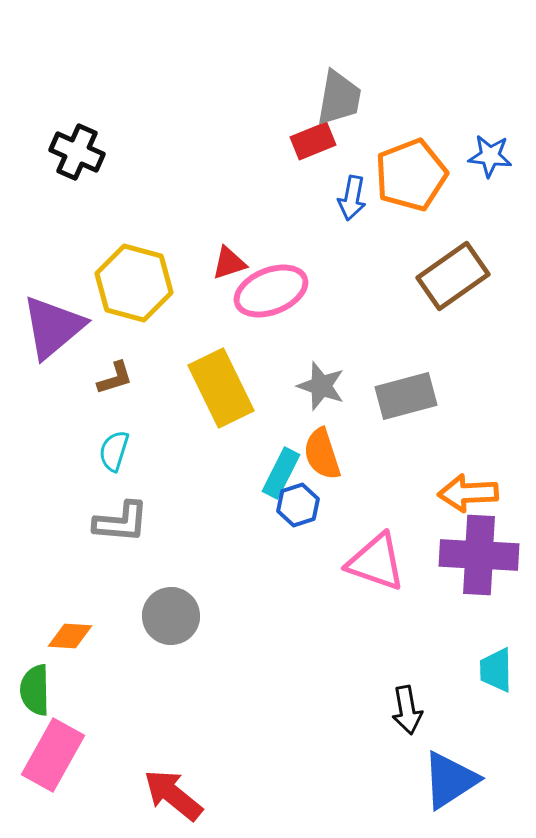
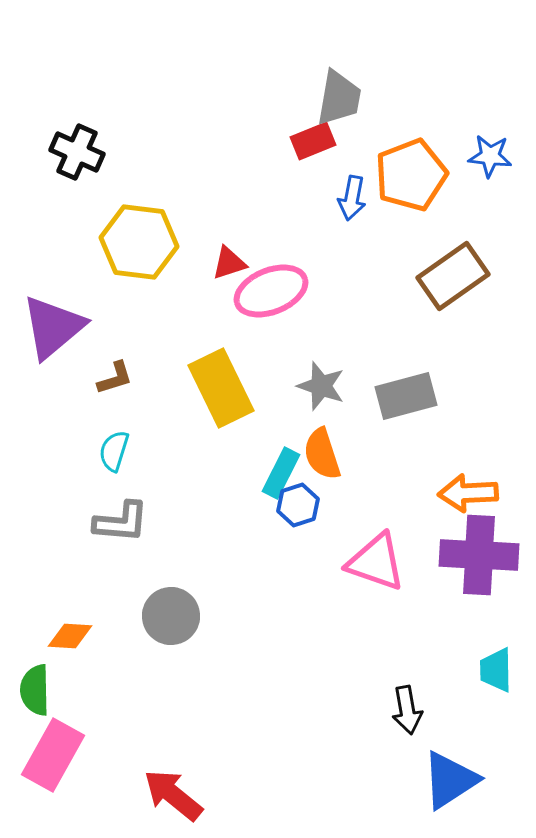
yellow hexagon: moved 5 px right, 41 px up; rotated 8 degrees counterclockwise
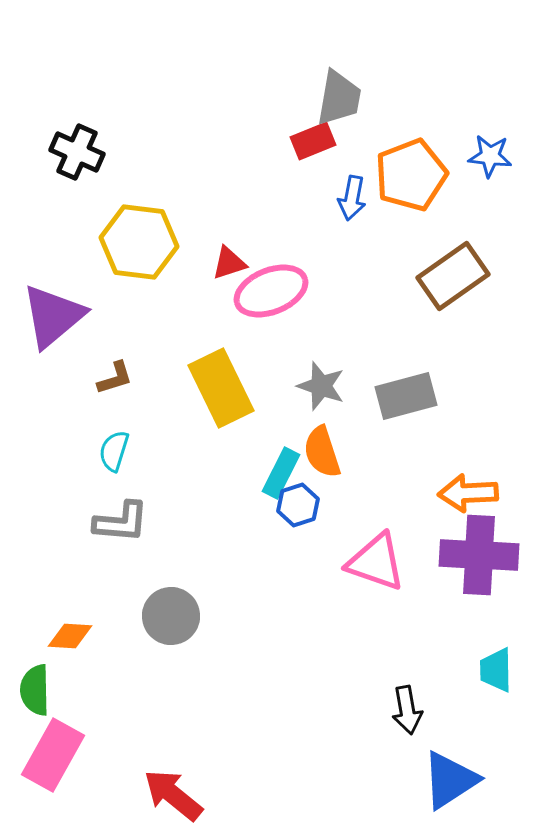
purple triangle: moved 11 px up
orange semicircle: moved 2 px up
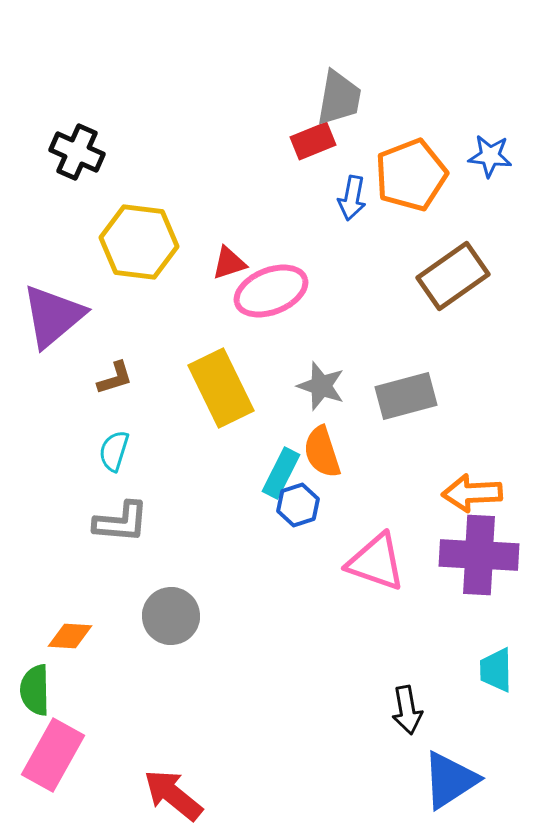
orange arrow: moved 4 px right
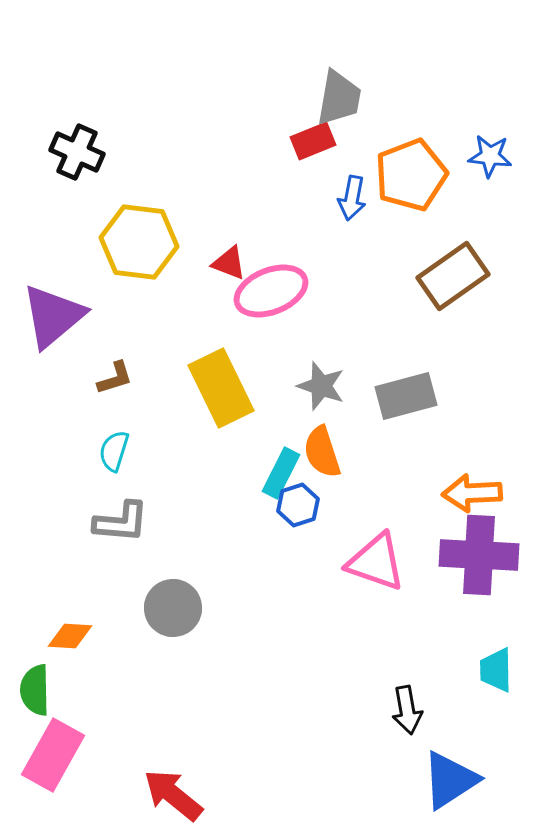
red triangle: rotated 39 degrees clockwise
gray circle: moved 2 px right, 8 px up
